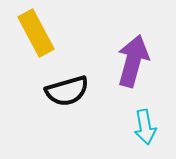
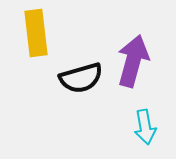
yellow rectangle: rotated 21 degrees clockwise
black semicircle: moved 14 px right, 13 px up
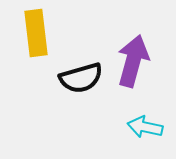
cyan arrow: rotated 112 degrees clockwise
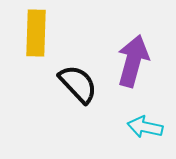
yellow rectangle: rotated 9 degrees clockwise
black semicircle: moved 3 px left, 6 px down; rotated 117 degrees counterclockwise
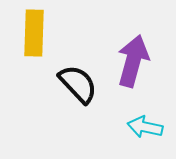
yellow rectangle: moved 2 px left
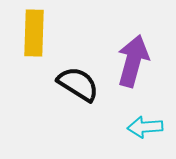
black semicircle: rotated 15 degrees counterclockwise
cyan arrow: rotated 16 degrees counterclockwise
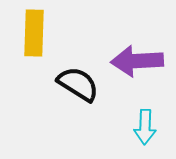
purple arrow: moved 4 px right; rotated 108 degrees counterclockwise
cyan arrow: rotated 84 degrees counterclockwise
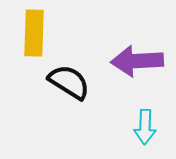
black semicircle: moved 9 px left, 2 px up
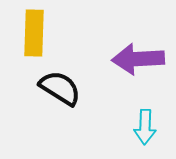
purple arrow: moved 1 px right, 2 px up
black semicircle: moved 9 px left, 6 px down
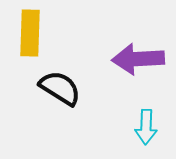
yellow rectangle: moved 4 px left
cyan arrow: moved 1 px right
